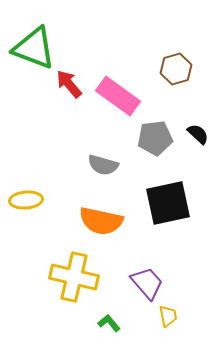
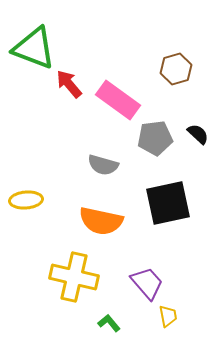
pink rectangle: moved 4 px down
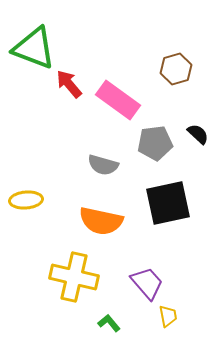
gray pentagon: moved 5 px down
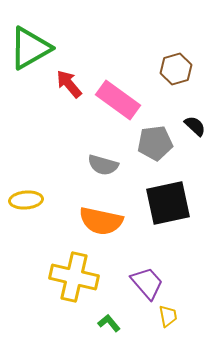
green triangle: moved 4 px left; rotated 51 degrees counterclockwise
black semicircle: moved 3 px left, 8 px up
